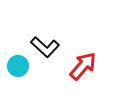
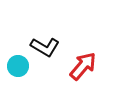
black L-shape: rotated 12 degrees counterclockwise
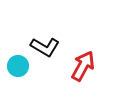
red arrow: rotated 12 degrees counterclockwise
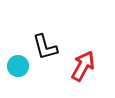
black L-shape: rotated 44 degrees clockwise
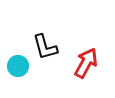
red arrow: moved 3 px right, 3 px up
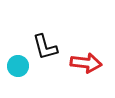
red arrow: rotated 68 degrees clockwise
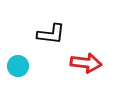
black L-shape: moved 6 px right, 13 px up; rotated 68 degrees counterclockwise
